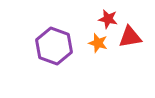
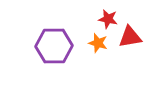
purple hexagon: rotated 21 degrees counterclockwise
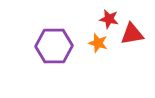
red star: moved 1 px right
red triangle: moved 2 px right, 3 px up
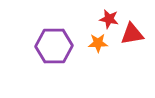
orange star: rotated 18 degrees counterclockwise
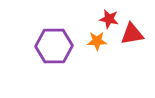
orange star: moved 1 px left, 2 px up
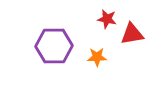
red star: moved 2 px left
orange star: moved 16 px down
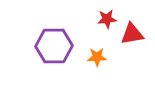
red star: rotated 18 degrees counterclockwise
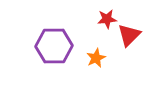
red triangle: moved 3 px left, 1 px down; rotated 35 degrees counterclockwise
orange star: moved 1 px left, 1 px down; rotated 24 degrees counterclockwise
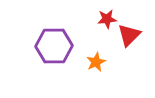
orange star: moved 4 px down
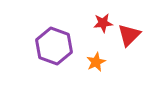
red star: moved 4 px left, 4 px down
purple hexagon: rotated 21 degrees clockwise
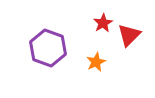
red star: rotated 24 degrees counterclockwise
purple hexagon: moved 6 px left, 2 px down
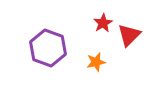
orange star: rotated 12 degrees clockwise
